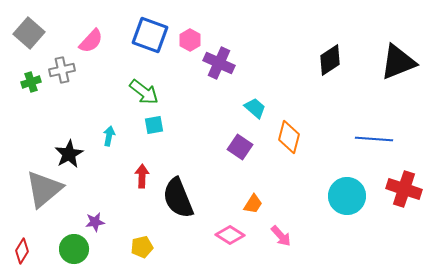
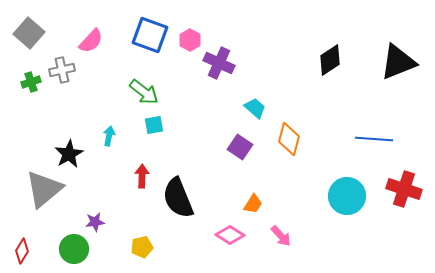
orange diamond: moved 2 px down
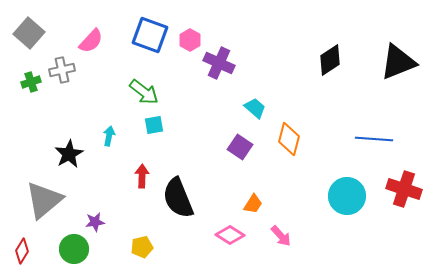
gray triangle: moved 11 px down
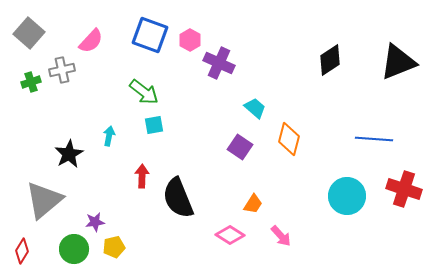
yellow pentagon: moved 28 px left
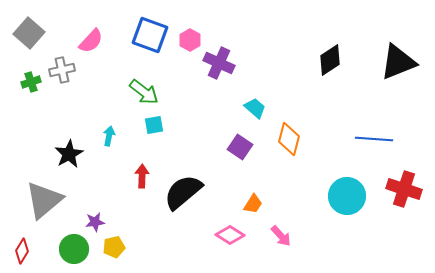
black semicircle: moved 5 px right, 6 px up; rotated 72 degrees clockwise
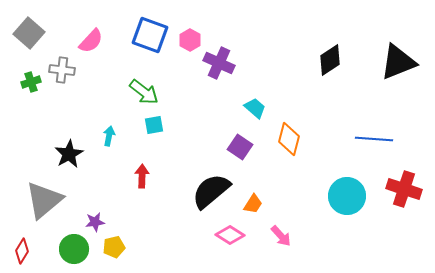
gray cross: rotated 20 degrees clockwise
black semicircle: moved 28 px right, 1 px up
